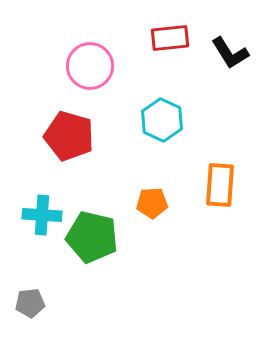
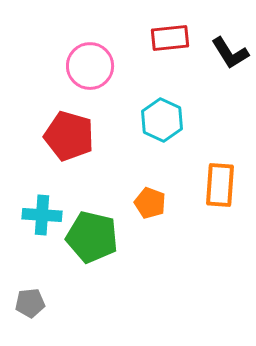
orange pentagon: moved 2 px left; rotated 24 degrees clockwise
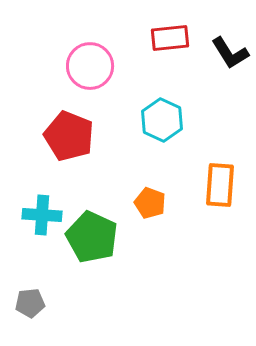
red pentagon: rotated 6 degrees clockwise
green pentagon: rotated 12 degrees clockwise
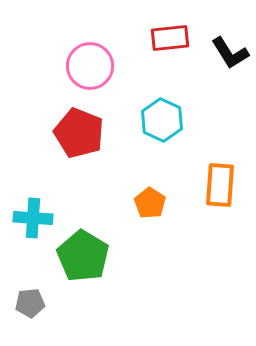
red pentagon: moved 10 px right, 3 px up
orange pentagon: rotated 12 degrees clockwise
cyan cross: moved 9 px left, 3 px down
green pentagon: moved 9 px left, 19 px down; rotated 6 degrees clockwise
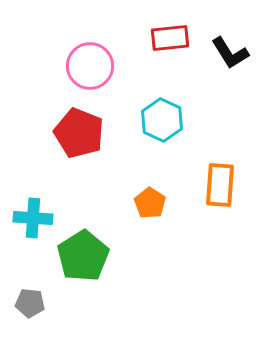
green pentagon: rotated 9 degrees clockwise
gray pentagon: rotated 12 degrees clockwise
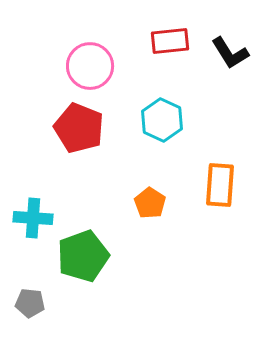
red rectangle: moved 3 px down
red pentagon: moved 5 px up
green pentagon: rotated 12 degrees clockwise
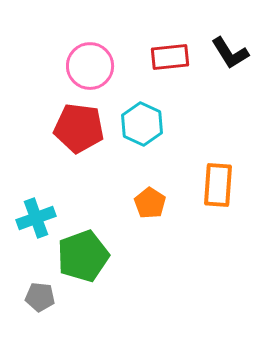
red rectangle: moved 16 px down
cyan hexagon: moved 20 px left, 4 px down
red pentagon: rotated 15 degrees counterclockwise
orange rectangle: moved 2 px left
cyan cross: moved 3 px right; rotated 24 degrees counterclockwise
gray pentagon: moved 10 px right, 6 px up
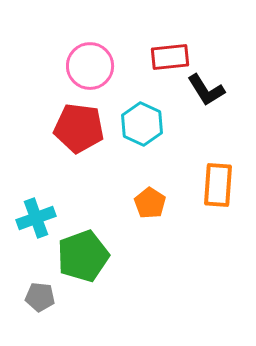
black L-shape: moved 24 px left, 37 px down
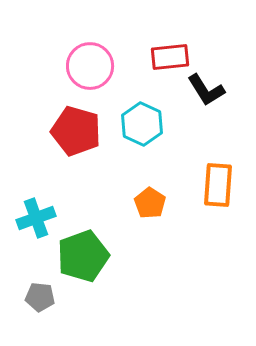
red pentagon: moved 3 px left, 3 px down; rotated 9 degrees clockwise
